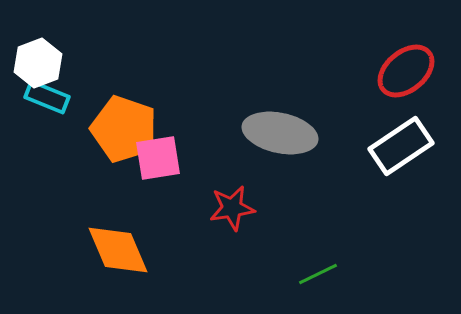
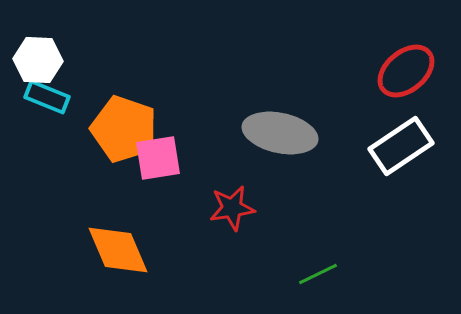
white hexagon: moved 3 px up; rotated 24 degrees clockwise
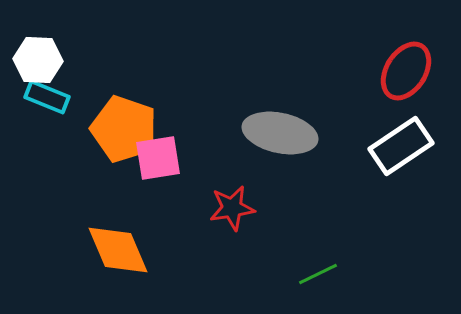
red ellipse: rotated 18 degrees counterclockwise
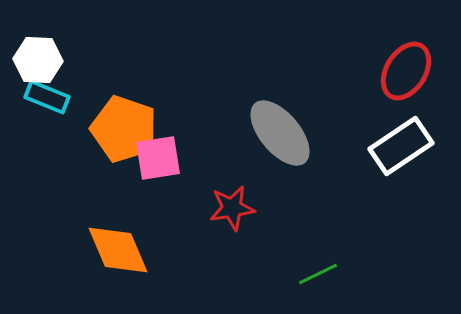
gray ellipse: rotated 38 degrees clockwise
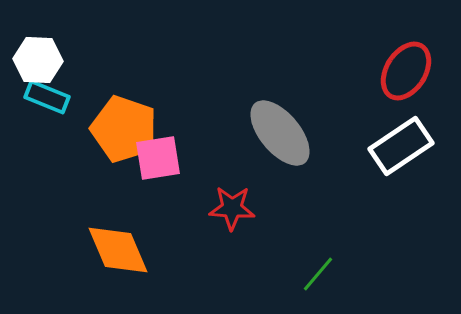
red star: rotated 12 degrees clockwise
green line: rotated 24 degrees counterclockwise
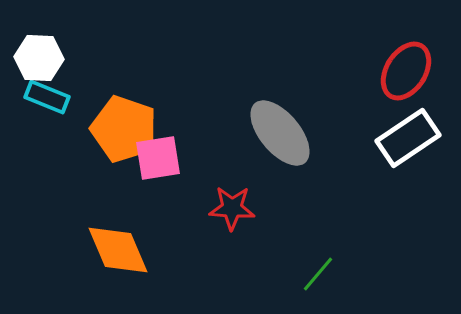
white hexagon: moved 1 px right, 2 px up
white rectangle: moved 7 px right, 8 px up
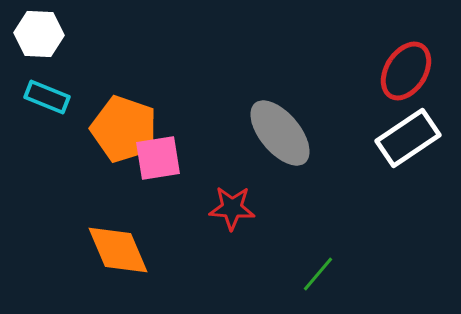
white hexagon: moved 24 px up
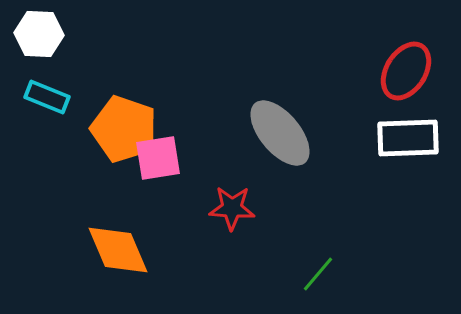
white rectangle: rotated 32 degrees clockwise
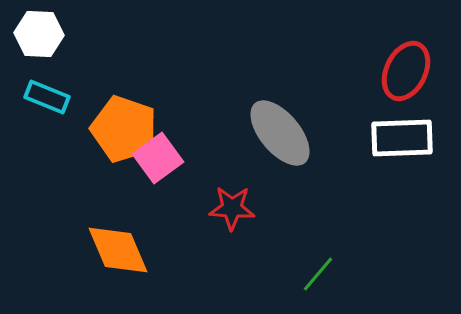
red ellipse: rotated 6 degrees counterclockwise
white rectangle: moved 6 px left
pink square: rotated 27 degrees counterclockwise
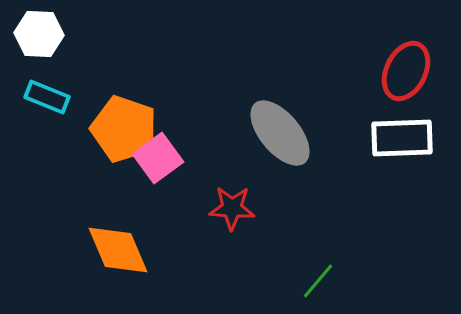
green line: moved 7 px down
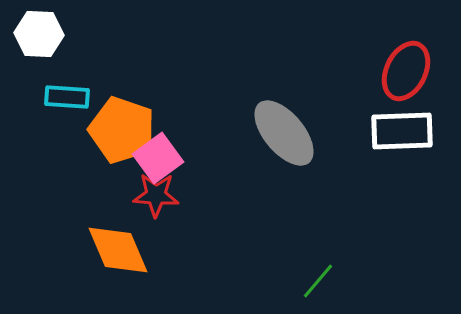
cyan rectangle: moved 20 px right; rotated 18 degrees counterclockwise
orange pentagon: moved 2 px left, 1 px down
gray ellipse: moved 4 px right
white rectangle: moved 7 px up
red star: moved 76 px left, 13 px up
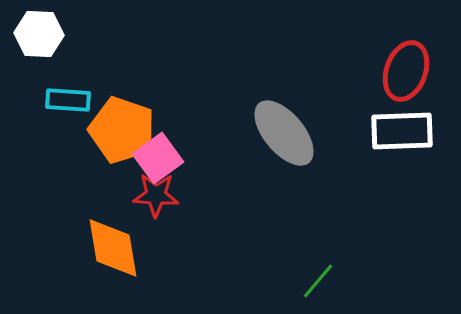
red ellipse: rotated 6 degrees counterclockwise
cyan rectangle: moved 1 px right, 3 px down
orange diamond: moved 5 px left, 2 px up; rotated 14 degrees clockwise
